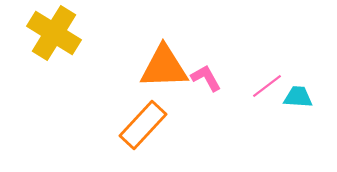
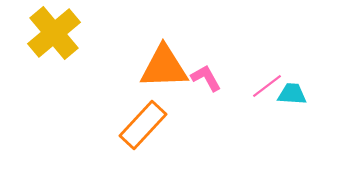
yellow cross: rotated 18 degrees clockwise
cyan trapezoid: moved 6 px left, 3 px up
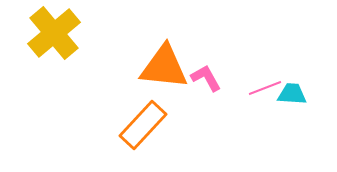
orange triangle: rotated 8 degrees clockwise
pink line: moved 2 px left, 2 px down; rotated 16 degrees clockwise
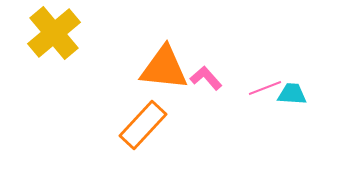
orange triangle: moved 1 px down
pink L-shape: rotated 12 degrees counterclockwise
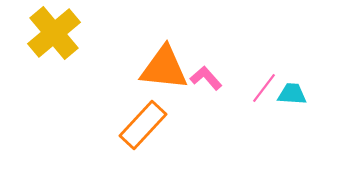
pink line: moved 1 px left; rotated 32 degrees counterclockwise
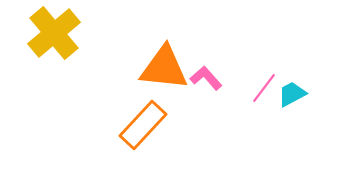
cyan trapezoid: rotated 32 degrees counterclockwise
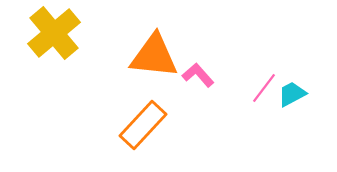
orange triangle: moved 10 px left, 12 px up
pink L-shape: moved 8 px left, 3 px up
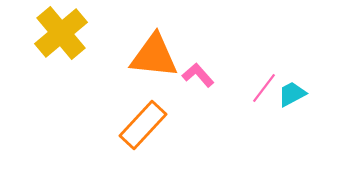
yellow cross: moved 7 px right
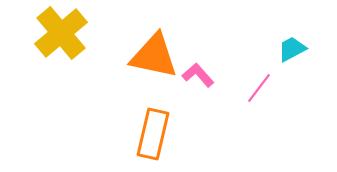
orange triangle: rotated 6 degrees clockwise
pink line: moved 5 px left
cyan trapezoid: moved 45 px up
orange rectangle: moved 10 px right, 9 px down; rotated 30 degrees counterclockwise
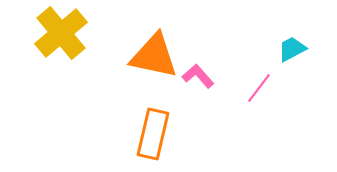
pink L-shape: moved 1 px down
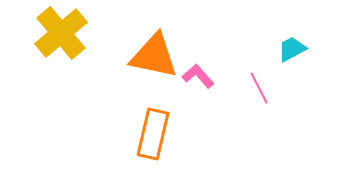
pink line: rotated 64 degrees counterclockwise
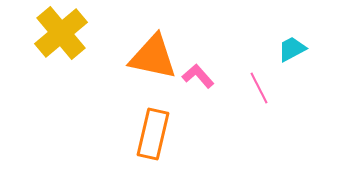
orange triangle: moved 1 px left, 1 px down
